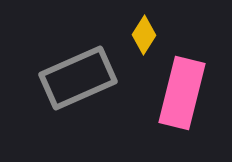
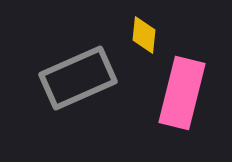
yellow diamond: rotated 27 degrees counterclockwise
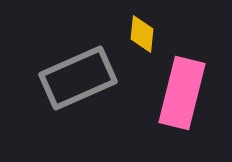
yellow diamond: moved 2 px left, 1 px up
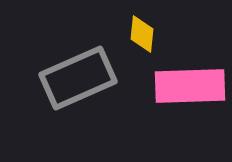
pink rectangle: moved 8 px right, 7 px up; rotated 74 degrees clockwise
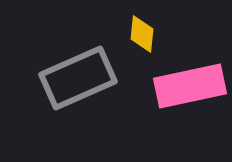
pink rectangle: rotated 10 degrees counterclockwise
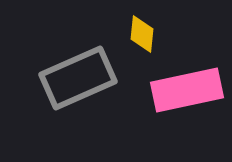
pink rectangle: moved 3 px left, 4 px down
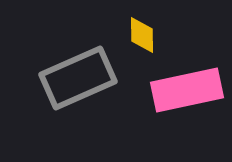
yellow diamond: moved 1 px down; rotated 6 degrees counterclockwise
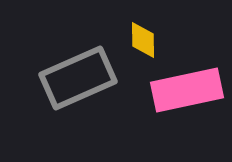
yellow diamond: moved 1 px right, 5 px down
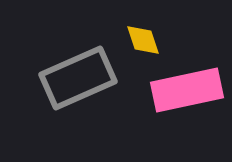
yellow diamond: rotated 18 degrees counterclockwise
